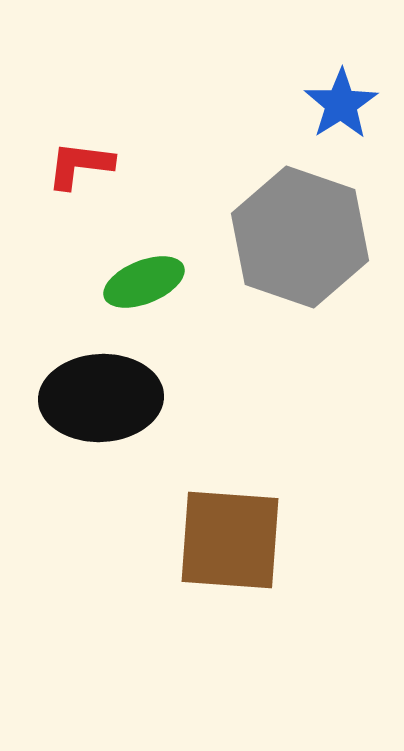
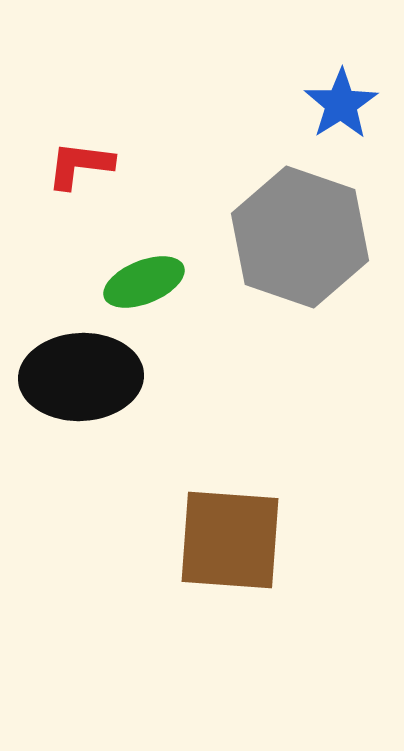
black ellipse: moved 20 px left, 21 px up
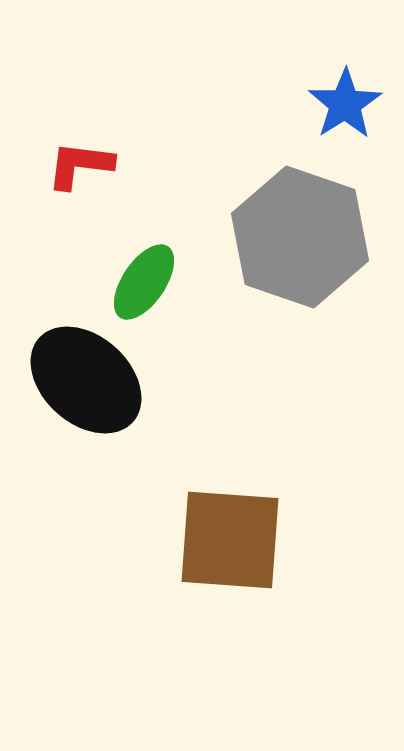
blue star: moved 4 px right
green ellipse: rotated 34 degrees counterclockwise
black ellipse: moved 5 px right, 3 px down; rotated 45 degrees clockwise
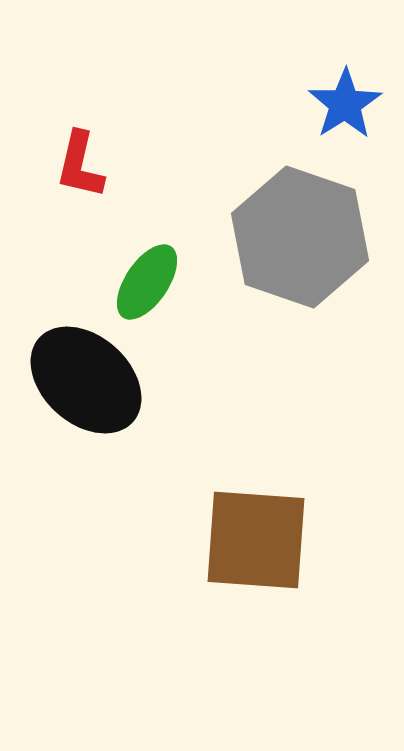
red L-shape: rotated 84 degrees counterclockwise
green ellipse: moved 3 px right
brown square: moved 26 px right
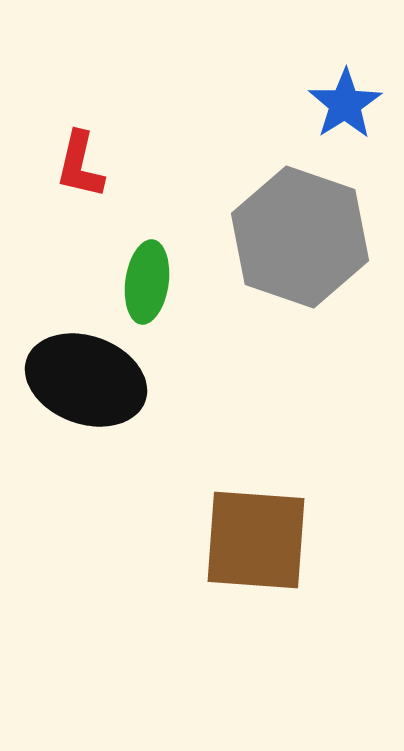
green ellipse: rotated 26 degrees counterclockwise
black ellipse: rotated 22 degrees counterclockwise
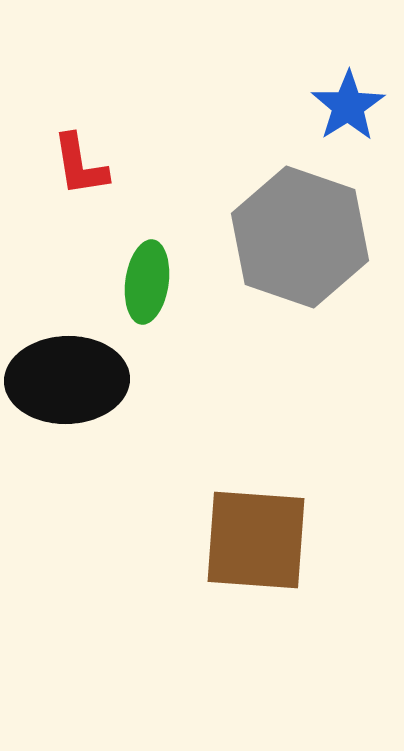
blue star: moved 3 px right, 2 px down
red L-shape: rotated 22 degrees counterclockwise
black ellipse: moved 19 px left; rotated 22 degrees counterclockwise
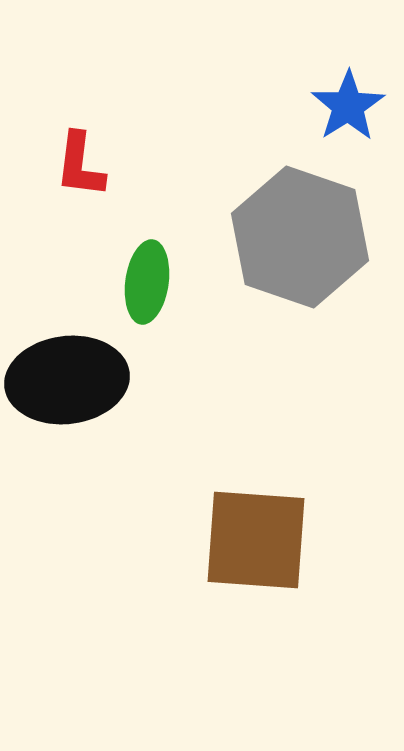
red L-shape: rotated 16 degrees clockwise
black ellipse: rotated 5 degrees counterclockwise
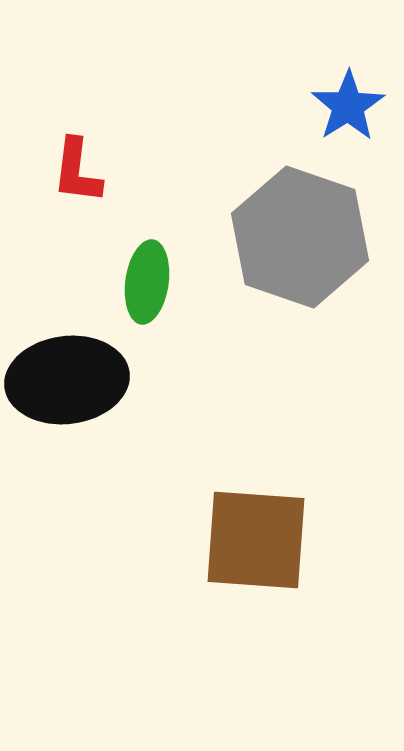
red L-shape: moved 3 px left, 6 px down
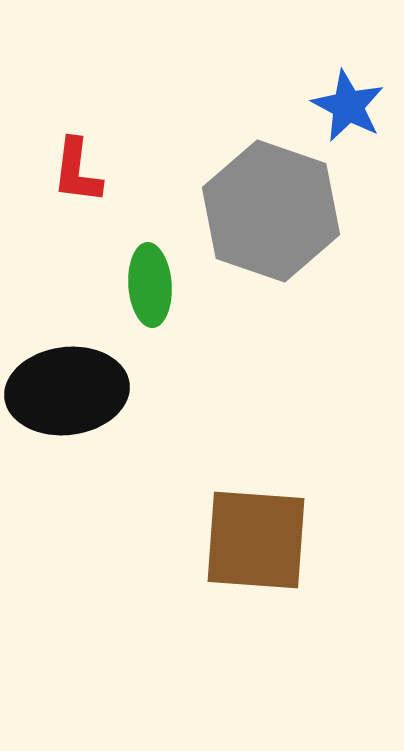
blue star: rotated 12 degrees counterclockwise
gray hexagon: moved 29 px left, 26 px up
green ellipse: moved 3 px right, 3 px down; rotated 12 degrees counterclockwise
black ellipse: moved 11 px down
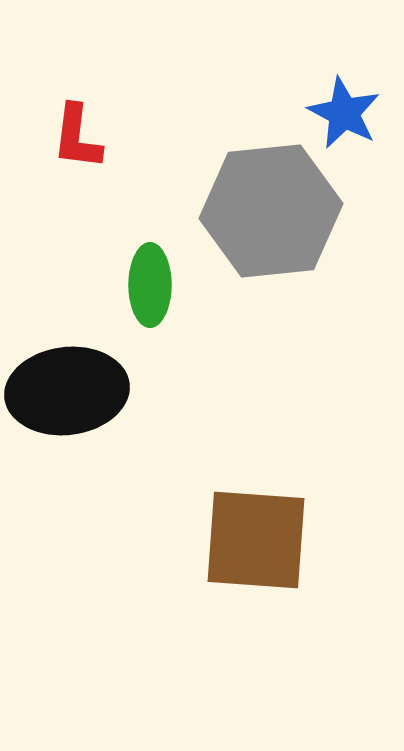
blue star: moved 4 px left, 7 px down
red L-shape: moved 34 px up
gray hexagon: rotated 25 degrees counterclockwise
green ellipse: rotated 4 degrees clockwise
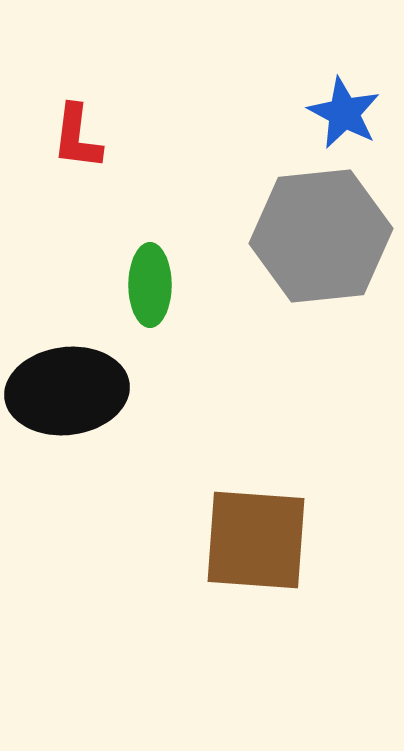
gray hexagon: moved 50 px right, 25 px down
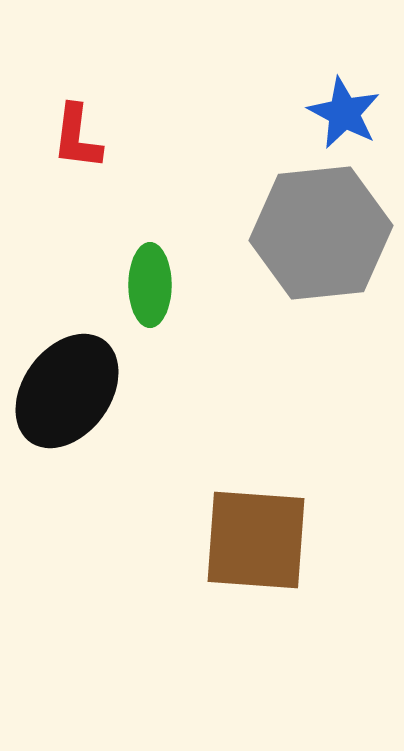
gray hexagon: moved 3 px up
black ellipse: rotated 47 degrees counterclockwise
